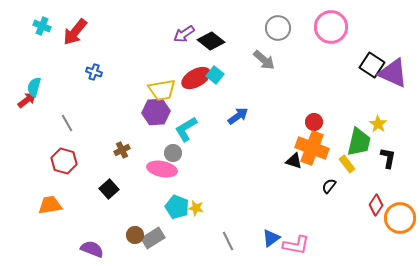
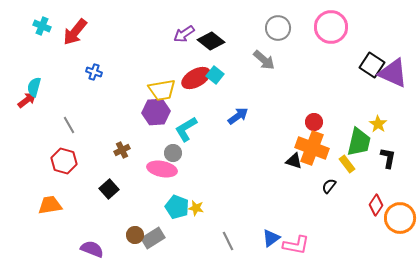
gray line at (67, 123): moved 2 px right, 2 px down
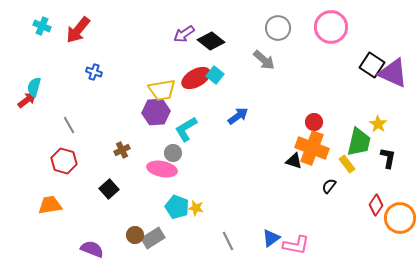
red arrow at (75, 32): moved 3 px right, 2 px up
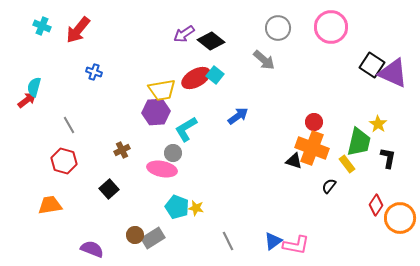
blue triangle at (271, 238): moved 2 px right, 3 px down
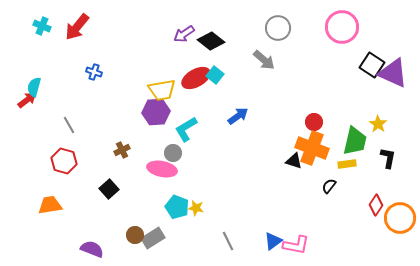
pink circle at (331, 27): moved 11 px right
red arrow at (78, 30): moved 1 px left, 3 px up
green trapezoid at (359, 142): moved 4 px left, 1 px up
yellow rectangle at (347, 164): rotated 60 degrees counterclockwise
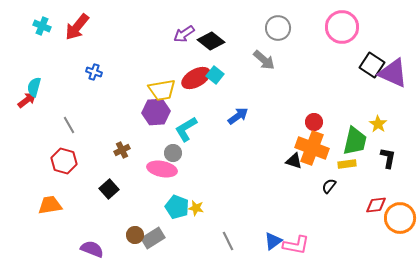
red diamond at (376, 205): rotated 50 degrees clockwise
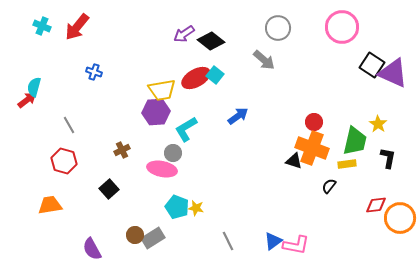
purple semicircle at (92, 249): rotated 140 degrees counterclockwise
